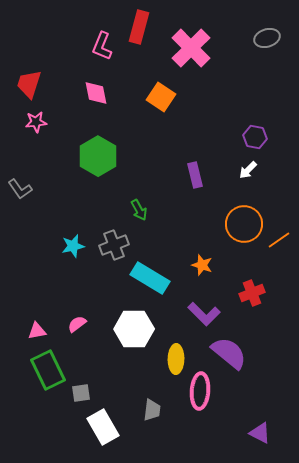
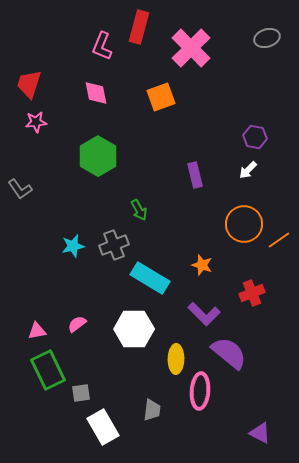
orange square: rotated 36 degrees clockwise
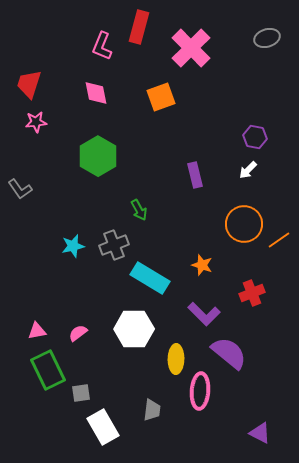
pink semicircle: moved 1 px right, 9 px down
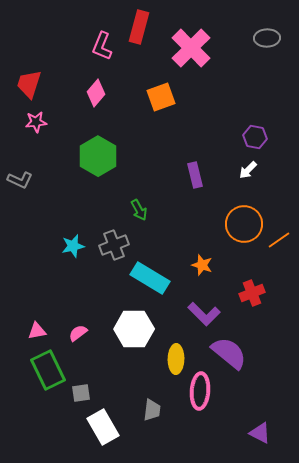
gray ellipse: rotated 15 degrees clockwise
pink diamond: rotated 52 degrees clockwise
gray L-shape: moved 9 px up; rotated 30 degrees counterclockwise
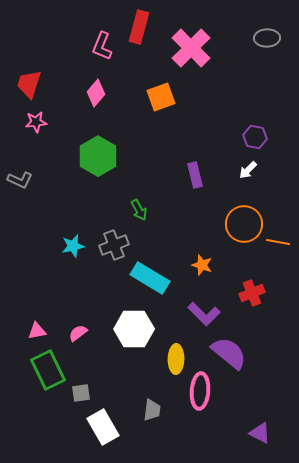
orange line: moved 1 px left, 2 px down; rotated 45 degrees clockwise
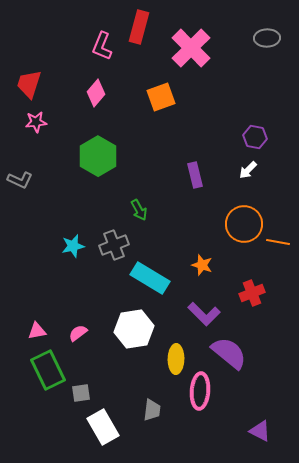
white hexagon: rotated 9 degrees counterclockwise
purple triangle: moved 2 px up
